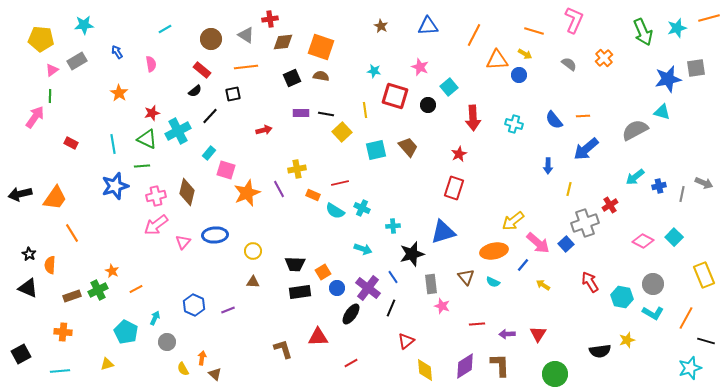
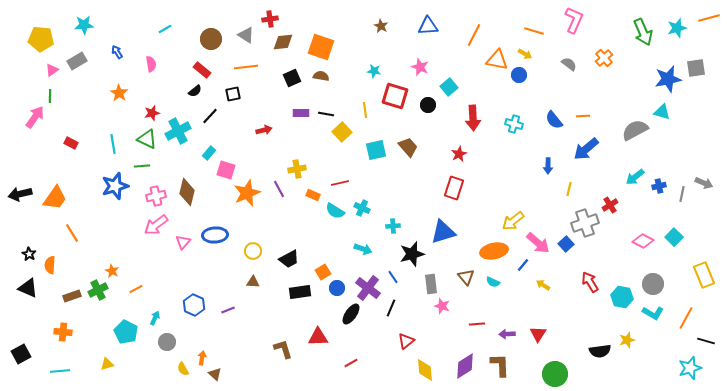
orange triangle at (497, 60): rotated 15 degrees clockwise
black trapezoid at (295, 264): moved 6 px left, 5 px up; rotated 30 degrees counterclockwise
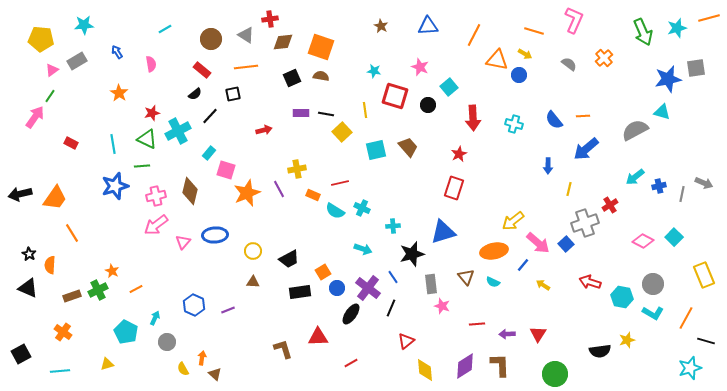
black semicircle at (195, 91): moved 3 px down
green line at (50, 96): rotated 32 degrees clockwise
brown diamond at (187, 192): moved 3 px right, 1 px up
red arrow at (590, 282): rotated 40 degrees counterclockwise
orange cross at (63, 332): rotated 30 degrees clockwise
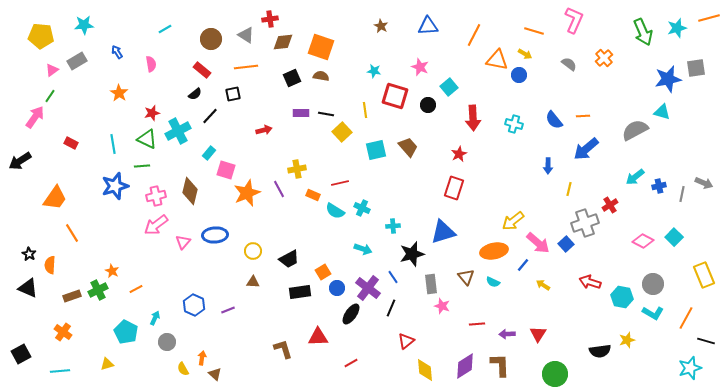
yellow pentagon at (41, 39): moved 3 px up
black arrow at (20, 194): moved 33 px up; rotated 20 degrees counterclockwise
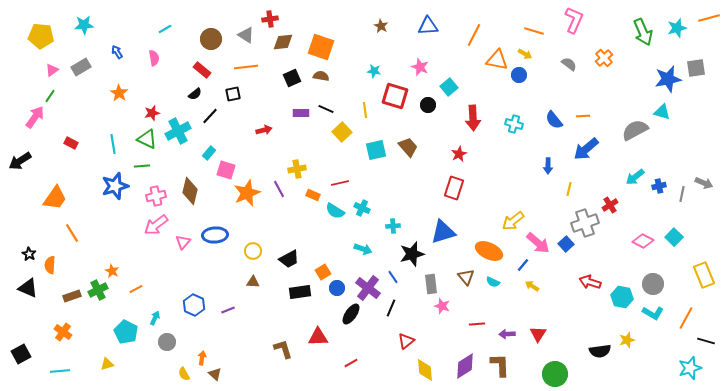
gray rectangle at (77, 61): moved 4 px right, 6 px down
pink semicircle at (151, 64): moved 3 px right, 6 px up
black line at (326, 114): moved 5 px up; rotated 14 degrees clockwise
orange ellipse at (494, 251): moved 5 px left; rotated 36 degrees clockwise
yellow arrow at (543, 285): moved 11 px left, 1 px down
yellow semicircle at (183, 369): moved 1 px right, 5 px down
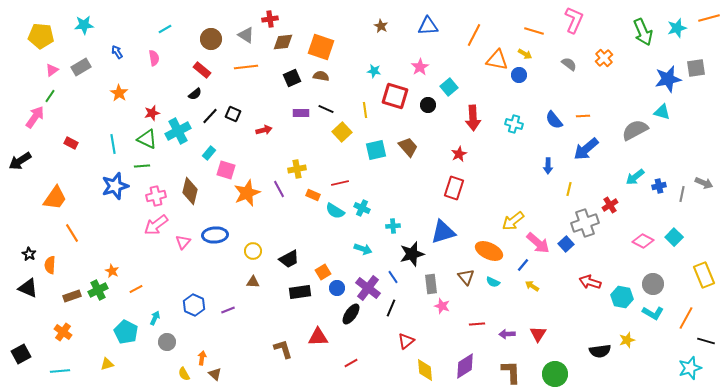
pink star at (420, 67): rotated 18 degrees clockwise
black square at (233, 94): moved 20 px down; rotated 35 degrees clockwise
brown L-shape at (500, 365): moved 11 px right, 7 px down
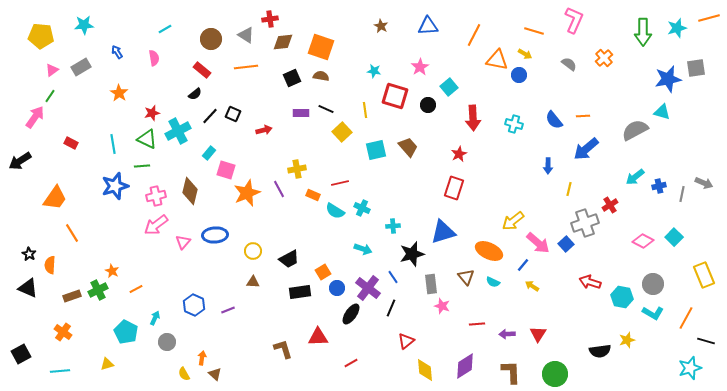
green arrow at (643, 32): rotated 24 degrees clockwise
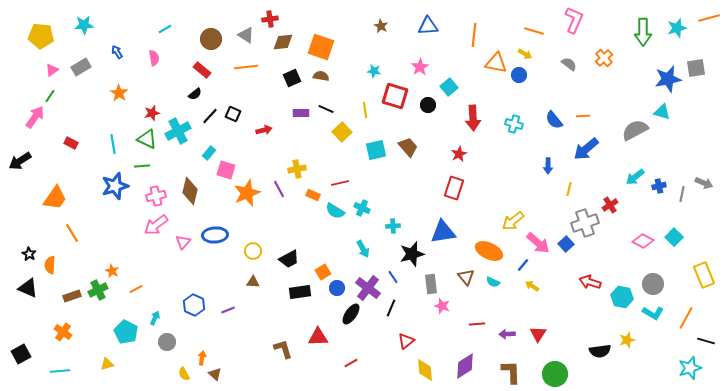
orange line at (474, 35): rotated 20 degrees counterclockwise
orange triangle at (497, 60): moved 1 px left, 3 px down
blue triangle at (443, 232): rotated 8 degrees clockwise
cyan arrow at (363, 249): rotated 42 degrees clockwise
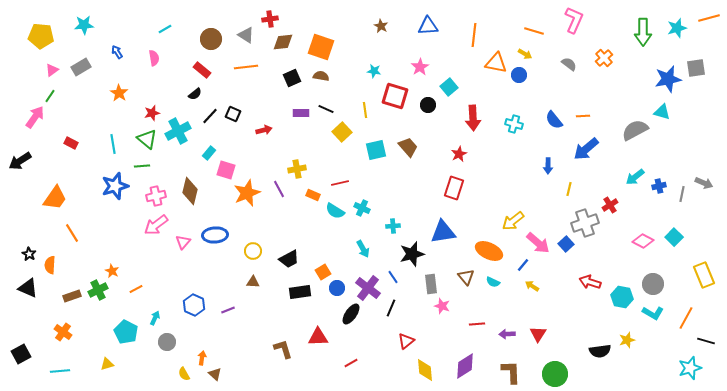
green triangle at (147, 139): rotated 15 degrees clockwise
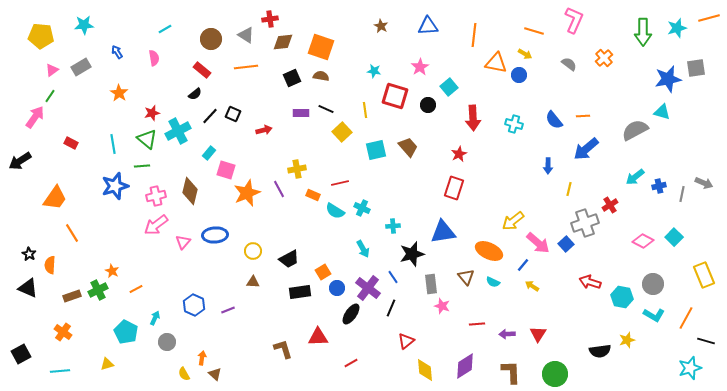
cyan L-shape at (653, 313): moved 1 px right, 2 px down
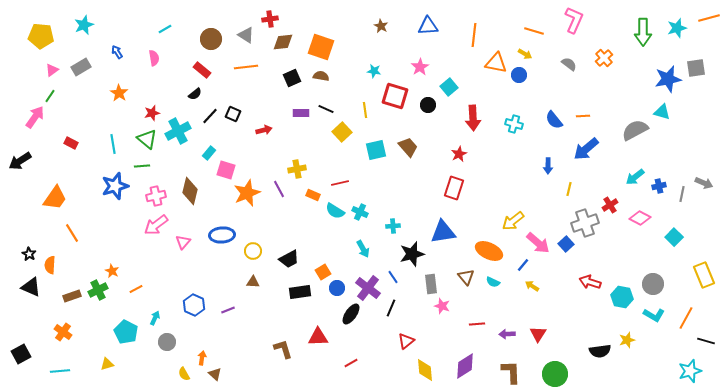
cyan star at (84, 25): rotated 18 degrees counterclockwise
cyan cross at (362, 208): moved 2 px left, 4 px down
blue ellipse at (215, 235): moved 7 px right
pink diamond at (643, 241): moved 3 px left, 23 px up
black triangle at (28, 288): moved 3 px right, 1 px up
cyan star at (690, 368): moved 3 px down
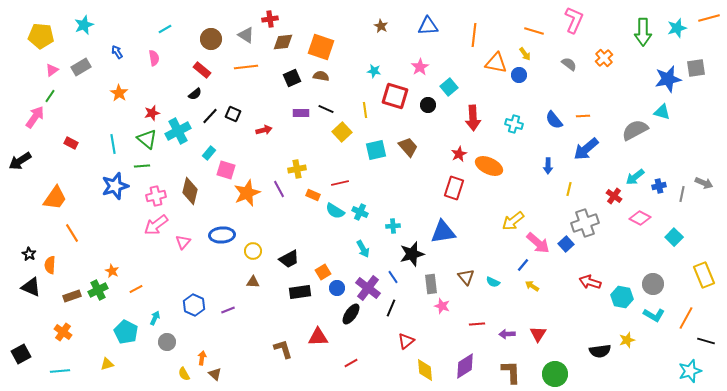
yellow arrow at (525, 54): rotated 24 degrees clockwise
red cross at (610, 205): moved 4 px right, 9 px up; rotated 21 degrees counterclockwise
orange ellipse at (489, 251): moved 85 px up
